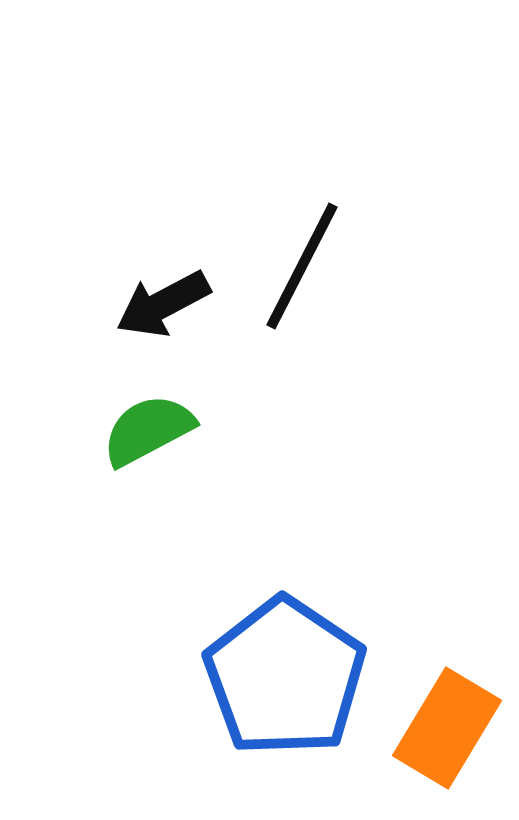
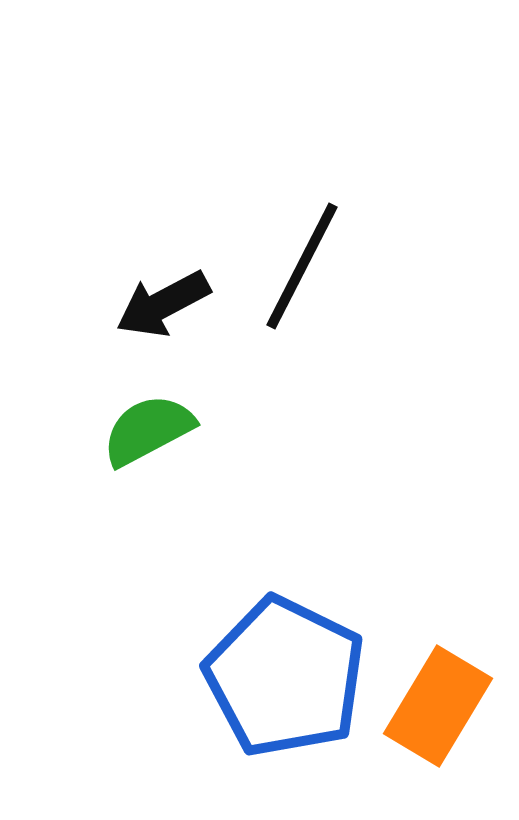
blue pentagon: rotated 8 degrees counterclockwise
orange rectangle: moved 9 px left, 22 px up
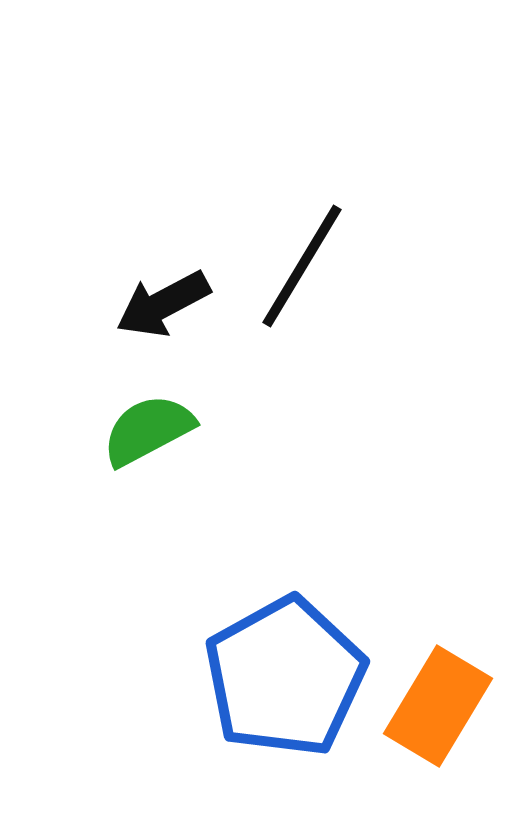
black line: rotated 4 degrees clockwise
blue pentagon: rotated 17 degrees clockwise
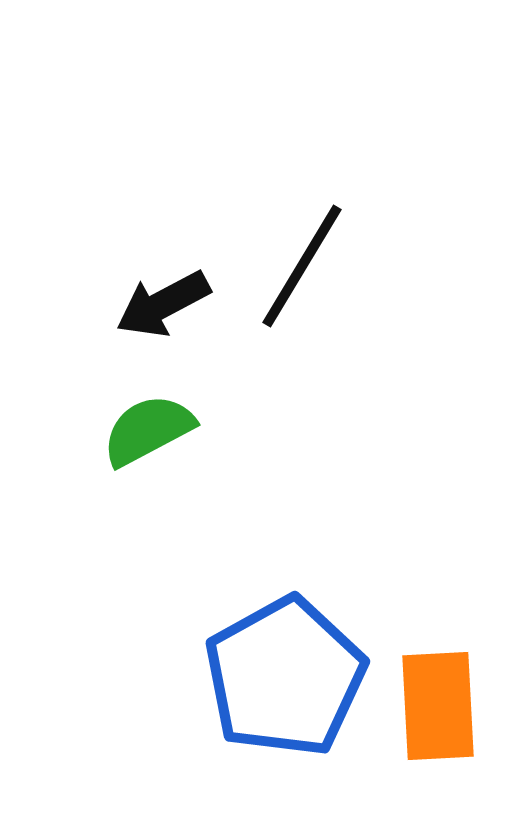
orange rectangle: rotated 34 degrees counterclockwise
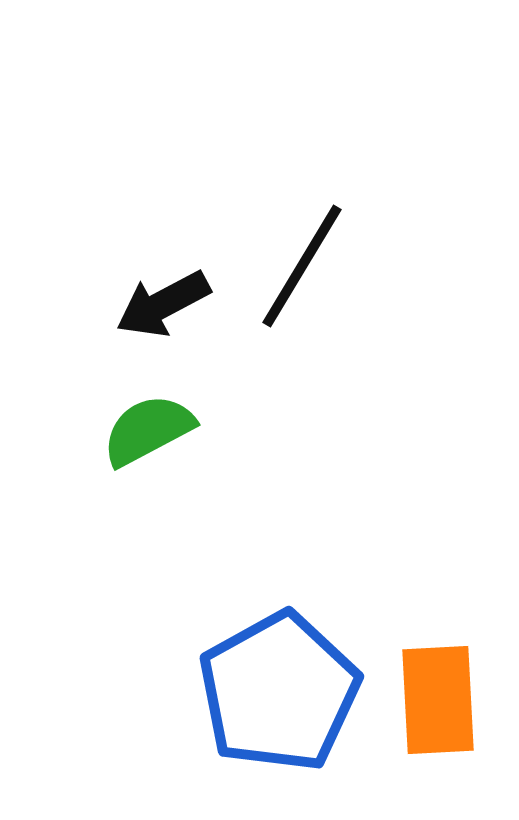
blue pentagon: moved 6 px left, 15 px down
orange rectangle: moved 6 px up
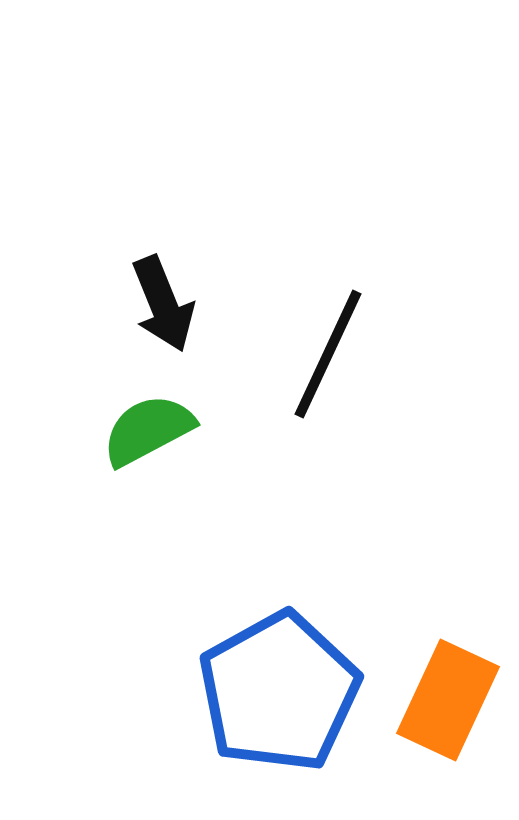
black line: moved 26 px right, 88 px down; rotated 6 degrees counterclockwise
black arrow: rotated 84 degrees counterclockwise
orange rectangle: moved 10 px right; rotated 28 degrees clockwise
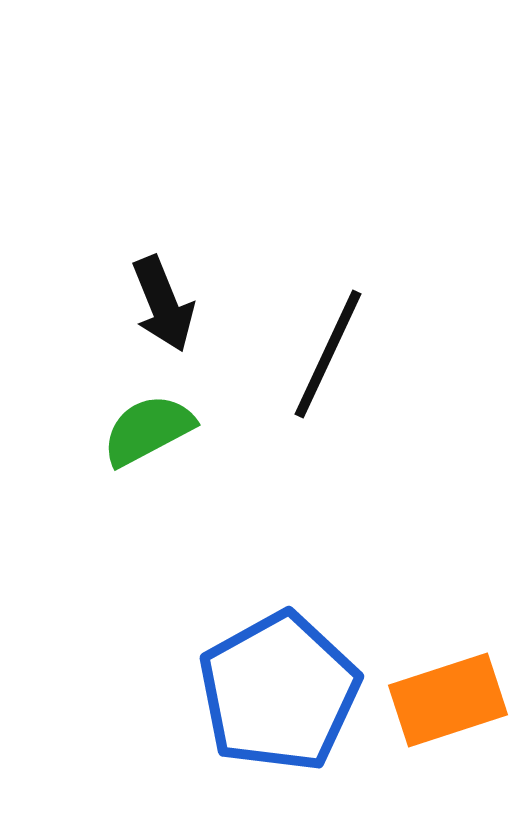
orange rectangle: rotated 47 degrees clockwise
